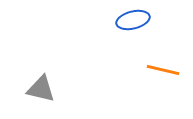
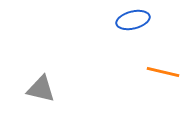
orange line: moved 2 px down
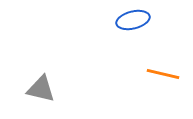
orange line: moved 2 px down
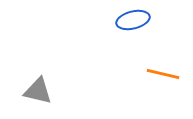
gray triangle: moved 3 px left, 2 px down
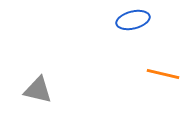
gray triangle: moved 1 px up
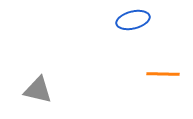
orange line: rotated 12 degrees counterclockwise
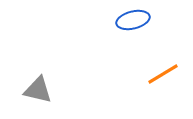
orange line: rotated 32 degrees counterclockwise
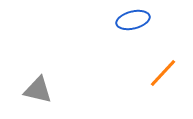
orange line: moved 1 px up; rotated 16 degrees counterclockwise
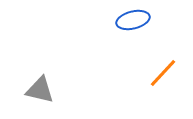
gray triangle: moved 2 px right
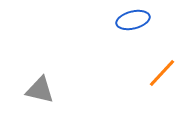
orange line: moved 1 px left
